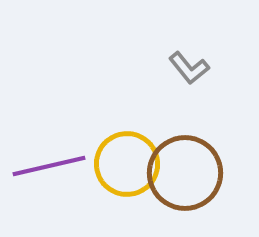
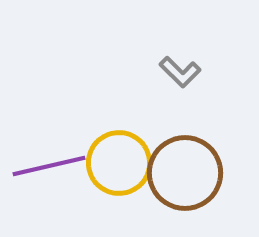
gray L-shape: moved 9 px left, 4 px down; rotated 6 degrees counterclockwise
yellow circle: moved 8 px left, 1 px up
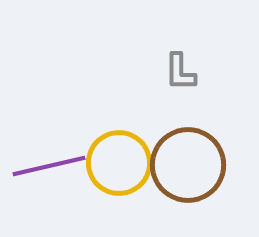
gray L-shape: rotated 45 degrees clockwise
brown circle: moved 3 px right, 8 px up
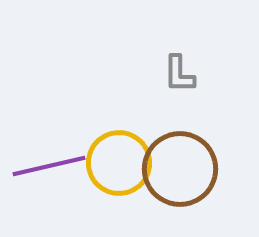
gray L-shape: moved 1 px left, 2 px down
brown circle: moved 8 px left, 4 px down
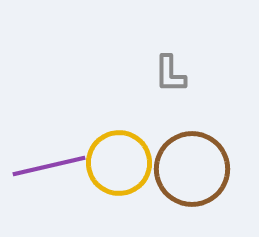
gray L-shape: moved 9 px left
brown circle: moved 12 px right
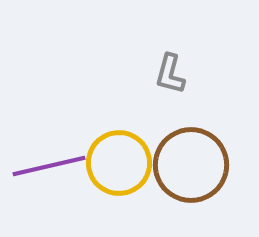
gray L-shape: rotated 15 degrees clockwise
brown circle: moved 1 px left, 4 px up
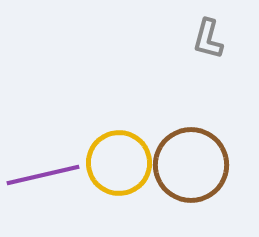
gray L-shape: moved 38 px right, 35 px up
purple line: moved 6 px left, 9 px down
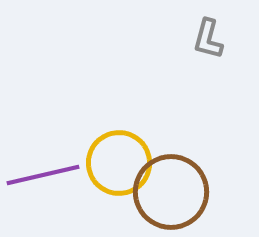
brown circle: moved 20 px left, 27 px down
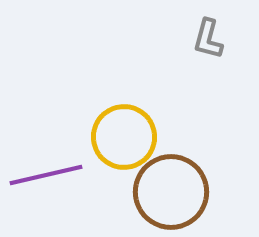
yellow circle: moved 5 px right, 26 px up
purple line: moved 3 px right
